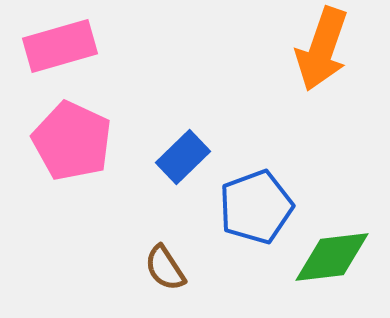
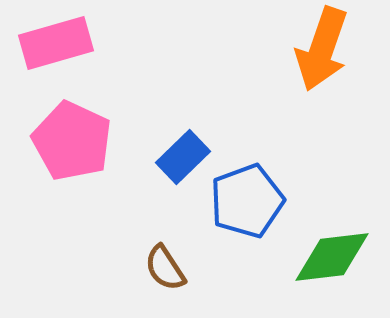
pink rectangle: moved 4 px left, 3 px up
blue pentagon: moved 9 px left, 6 px up
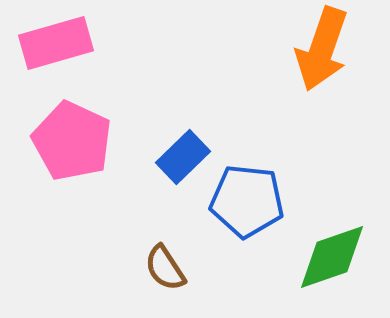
blue pentagon: rotated 26 degrees clockwise
green diamond: rotated 12 degrees counterclockwise
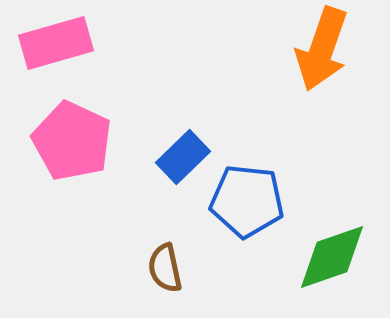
brown semicircle: rotated 21 degrees clockwise
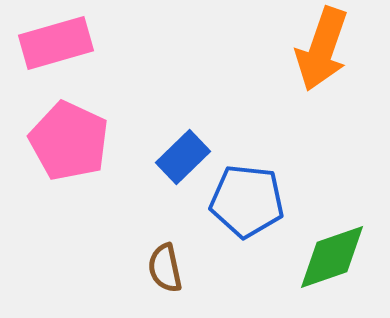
pink pentagon: moved 3 px left
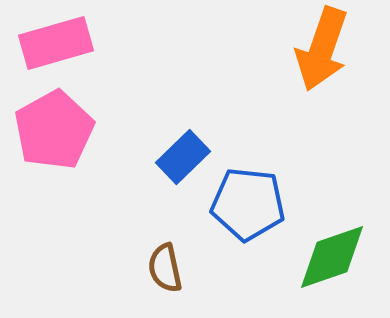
pink pentagon: moved 15 px left, 11 px up; rotated 18 degrees clockwise
blue pentagon: moved 1 px right, 3 px down
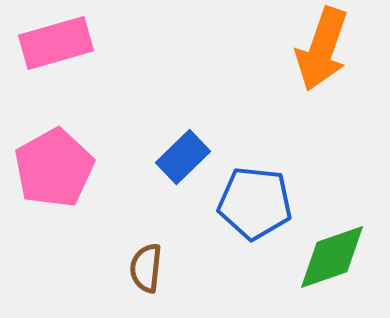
pink pentagon: moved 38 px down
blue pentagon: moved 7 px right, 1 px up
brown semicircle: moved 19 px left; rotated 18 degrees clockwise
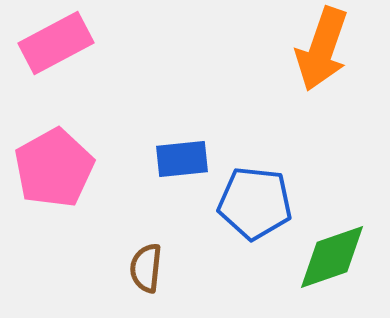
pink rectangle: rotated 12 degrees counterclockwise
blue rectangle: moved 1 px left, 2 px down; rotated 38 degrees clockwise
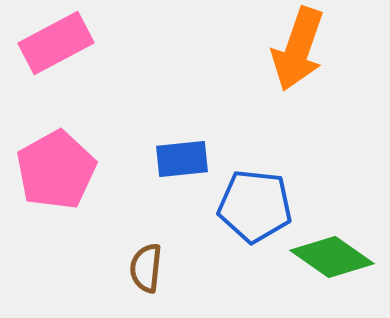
orange arrow: moved 24 px left
pink pentagon: moved 2 px right, 2 px down
blue pentagon: moved 3 px down
green diamond: rotated 54 degrees clockwise
